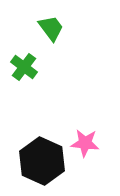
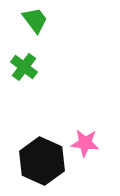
green trapezoid: moved 16 px left, 8 px up
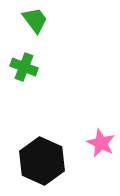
green cross: rotated 16 degrees counterclockwise
pink star: moved 16 px right; rotated 20 degrees clockwise
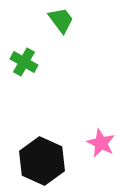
green trapezoid: moved 26 px right
green cross: moved 5 px up; rotated 8 degrees clockwise
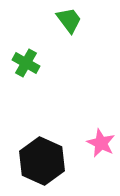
green trapezoid: moved 8 px right
green cross: moved 2 px right, 1 px down
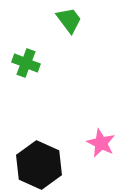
green cross: rotated 8 degrees counterclockwise
black hexagon: moved 3 px left, 4 px down
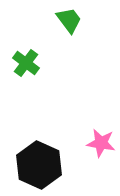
green cross: rotated 16 degrees clockwise
pink star: rotated 16 degrees counterclockwise
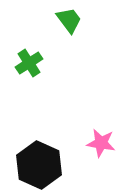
green cross: moved 3 px right; rotated 20 degrees clockwise
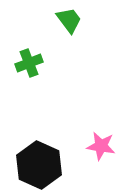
green cross: rotated 12 degrees clockwise
pink star: moved 3 px down
